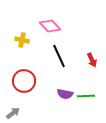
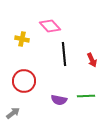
yellow cross: moved 1 px up
black line: moved 5 px right, 2 px up; rotated 20 degrees clockwise
purple semicircle: moved 6 px left, 6 px down
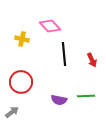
red circle: moved 3 px left, 1 px down
gray arrow: moved 1 px left, 1 px up
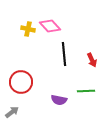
yellow cross: moved 6 px right, 10 px up
green line: moved 5 px up
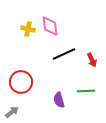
pink diamond: rotated 35 degrees clockwise
black line: rotated 70 degrees clockwise
purple semicircle: rotated 63 degrees clockwise
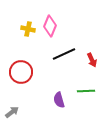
pink diamond: rotated 30 degrees clockwise
red circle: moved 10 px up
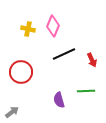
pink diamond: moved 3 px right
